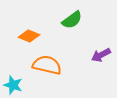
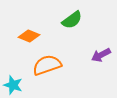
orange semicircle: rotated 32 degrees counterclockwise
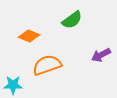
cyan star: rotated 18 degrees counterclockwise
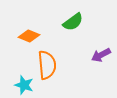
green semicircle: moved 1 px right, 2 px down
orange semicircle: rotated 104 degrees clockwise
cyan star: moved 11 px right; rotated 18 degrees clockwise
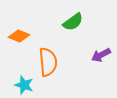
orange diamond: moved 10 px left
orange semicircle: moved 1 px right, 3 px up
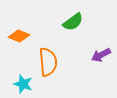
cyan star: moved 1 px left, 1 px up
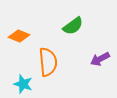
green semicircle: moved 4 px down
purple arrow: moved 1 px left, 4 px down
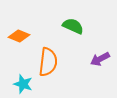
green semicircle: rotated 120 degrees counterclockwise
orange semicircle: rotated 12 degrees clockwise
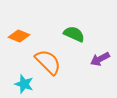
green semicircle: moved 1 px right, 8 px down
orange semicircle: rotated 52 degrees counterclockwise
cyan star: moved 1 px right
